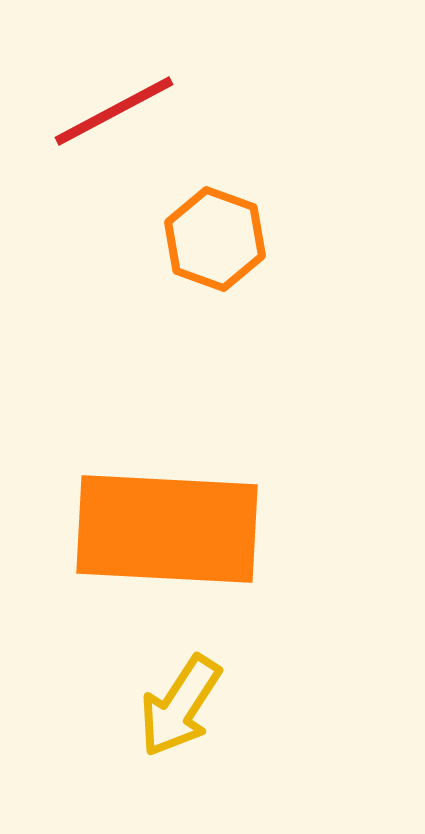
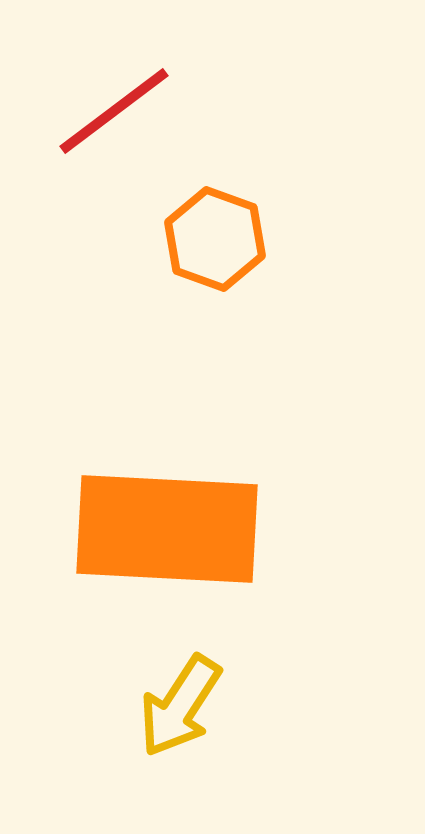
red line: rotated 9 degrees counterclockwise
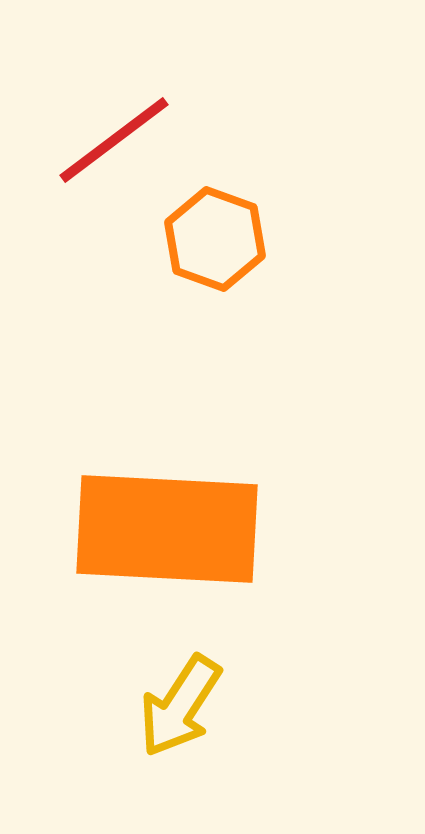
red line: moved 29 px down
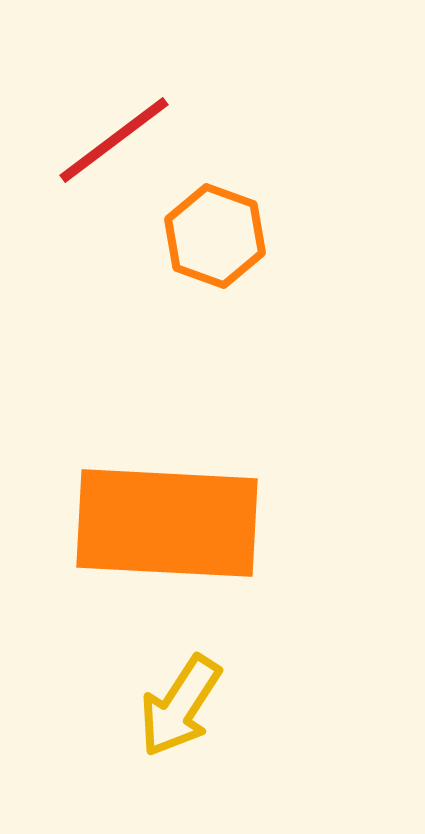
orange hexagon: moved 3 px up
orange rectangle: moved 6 px up
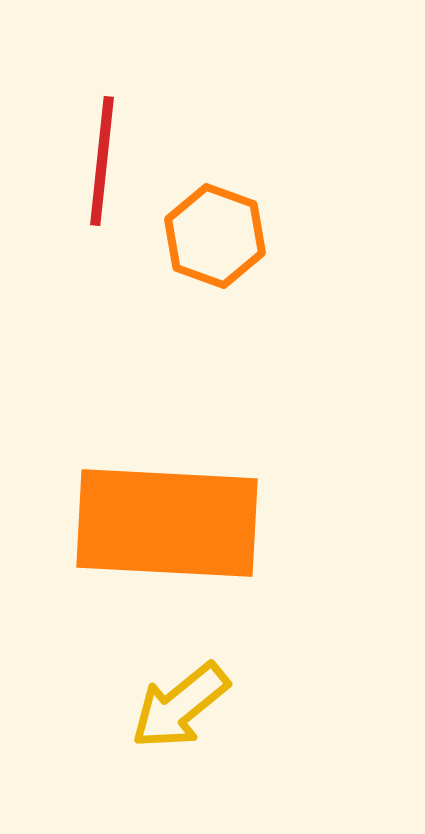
red line: moved 12 px left, 21 px down; rotated 47 degrees counterclockwise
yellow arrow: rotated 18 degrees clockwise
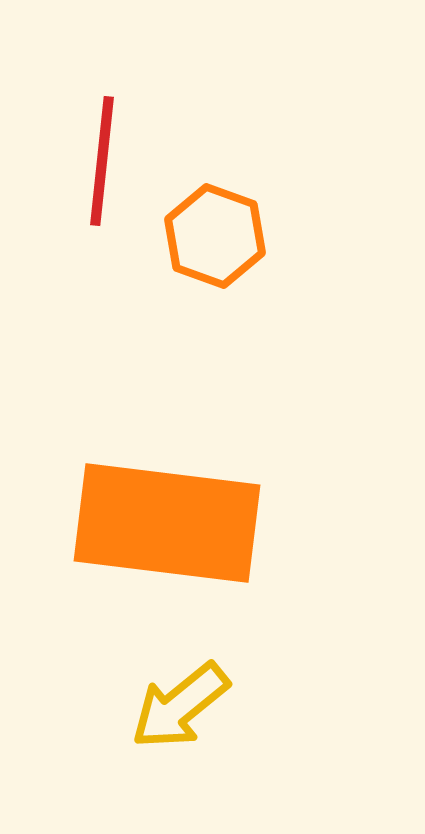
orange rectangle: rotated 4 degrees clockwise
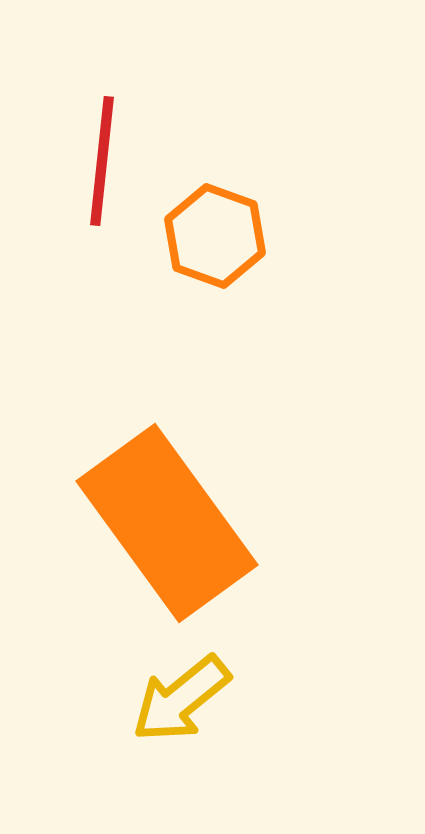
orange rectangle: rotated 47 degrees clockwise
yellow arrow: moved 1 px right, 7 px up
